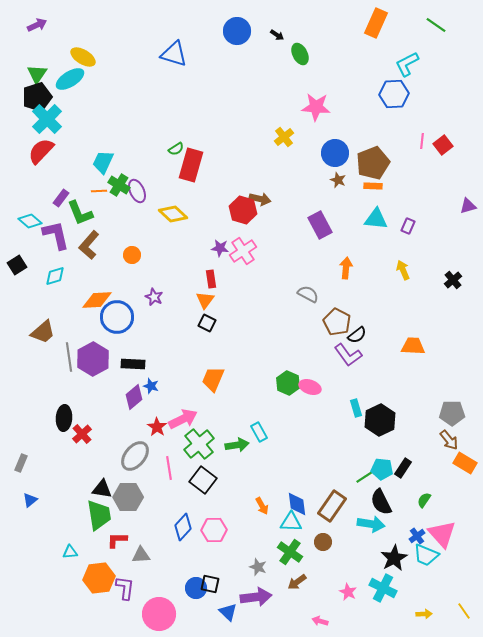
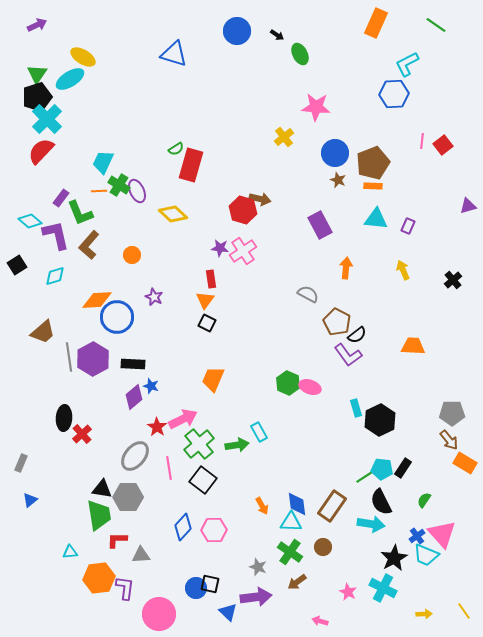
brown circle at (323, 542): moved 5 px down
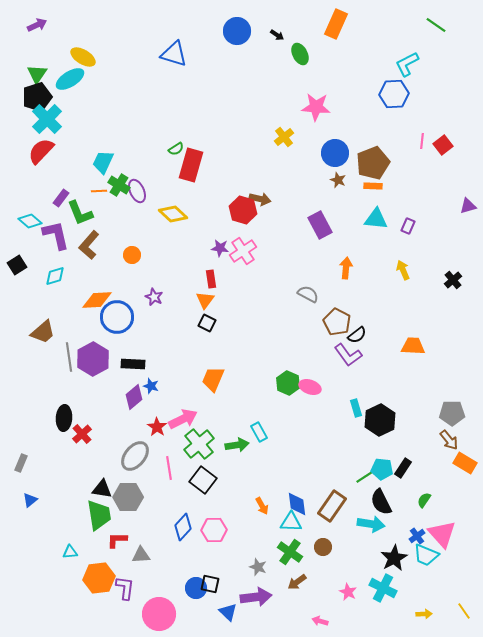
orange rectangle at (376, 23): moved 40 px left, 1 px down
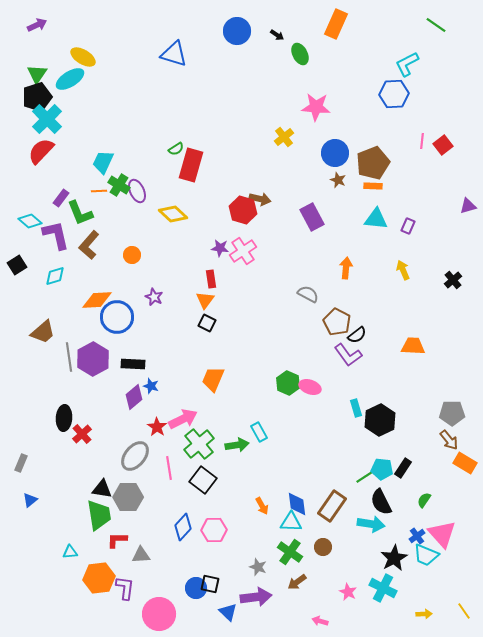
purple rectangle at (320, 225): moved 8 px left, 8 px up
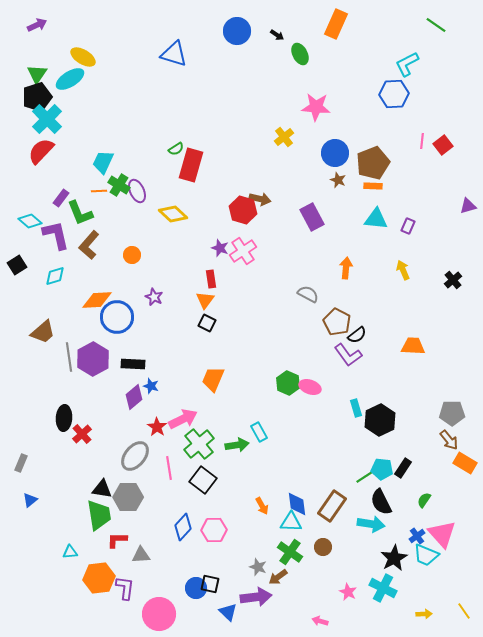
purple star at (220, 248): rotated 12 degrees clockwise
brown arrow at (297, 582): moved 19 px left, 5 px up
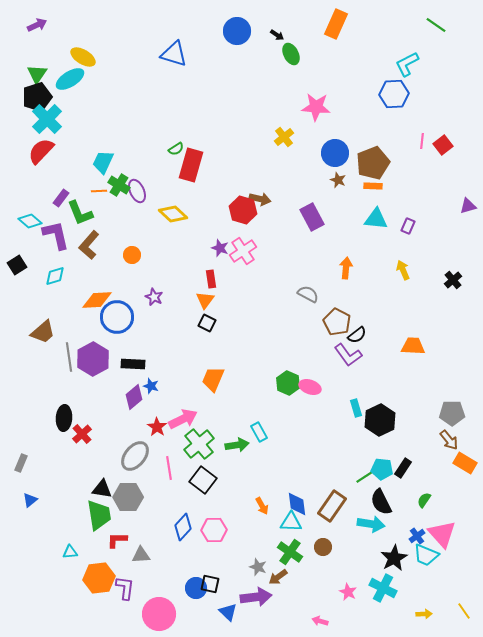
green ellipse at (300, 54): moved 9 px left
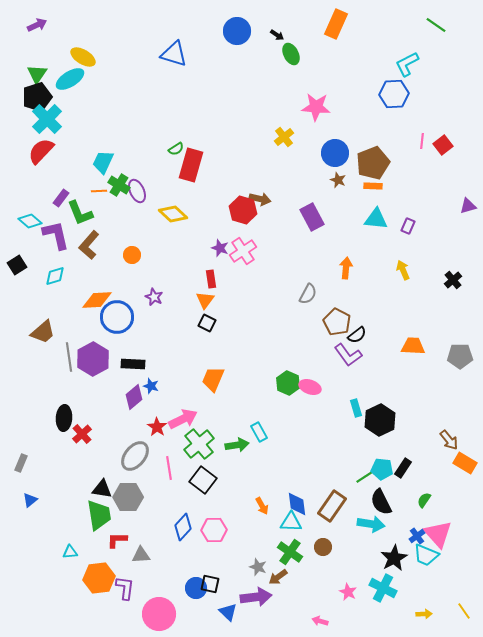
gray semicircle at (308, 294): rotated 90 degrees clockwise
gray pentagon at (452, 413): moved 8 px right, 57 px up
pink triangle at (442, 534): moved 4 px left
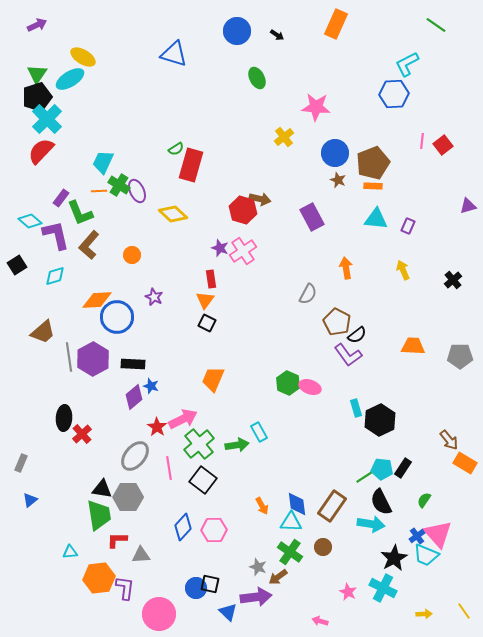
green ellipse at (291, 54): moved 34 px left, 24 px down
orange arrow at (346, 268): rotated 15 degrees counterclockwise
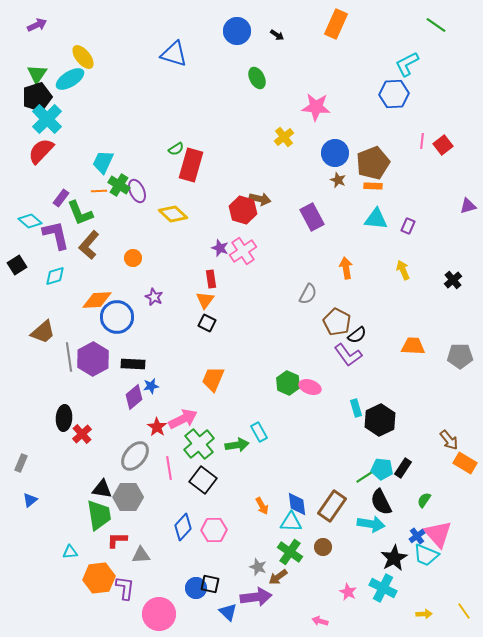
yellow ellipse at (83, 57): rotated 20 degrees clockwise
orange circle at (132, 255): moved 1 px right, 3 px down
blue star at (151, 386): rotated 28 degrees counterclockwise
